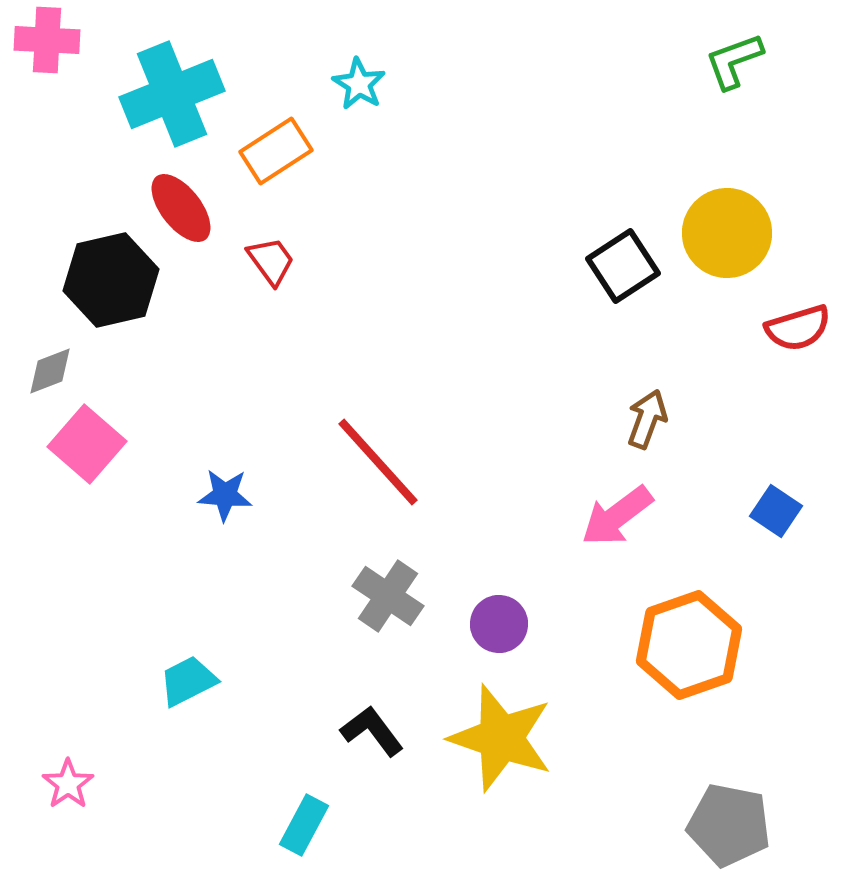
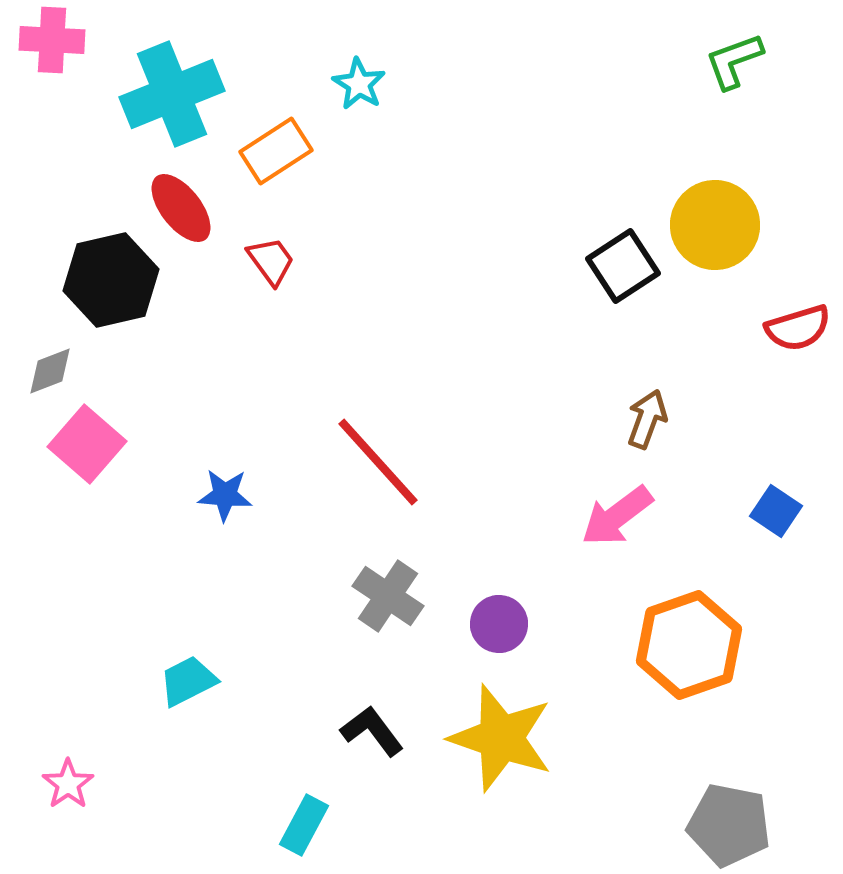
pink cross: moved 5 px right
yellow circle: moved 12 px left, 8 px up
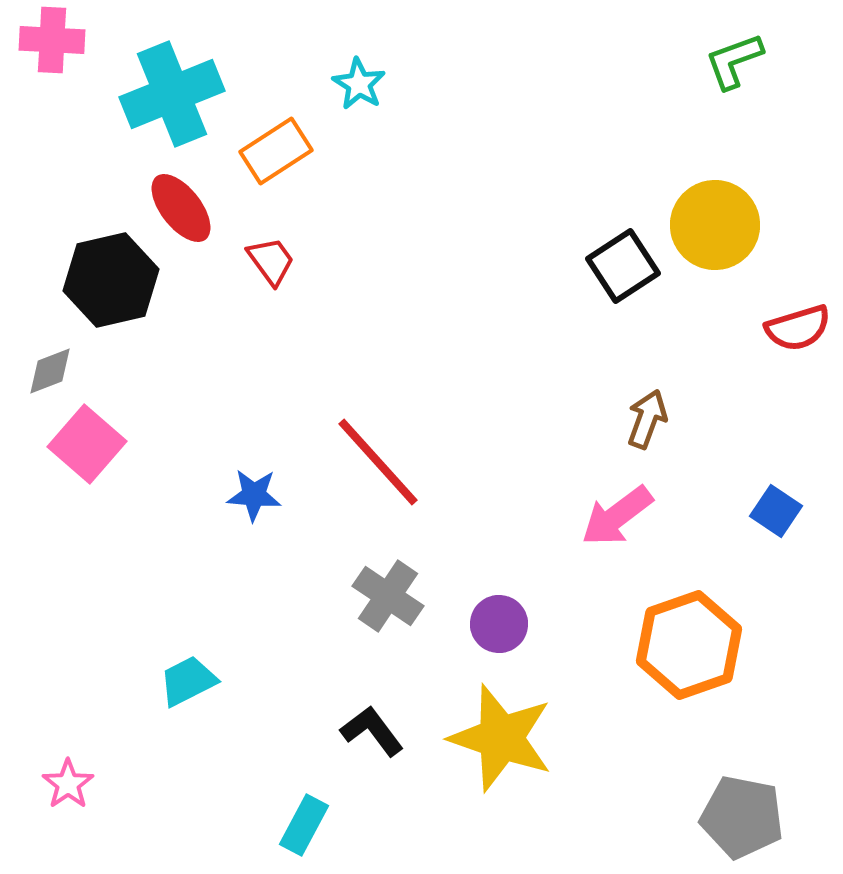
blue star: moved 29 px right
gray pentagon: moved 13 px right, 8 px up
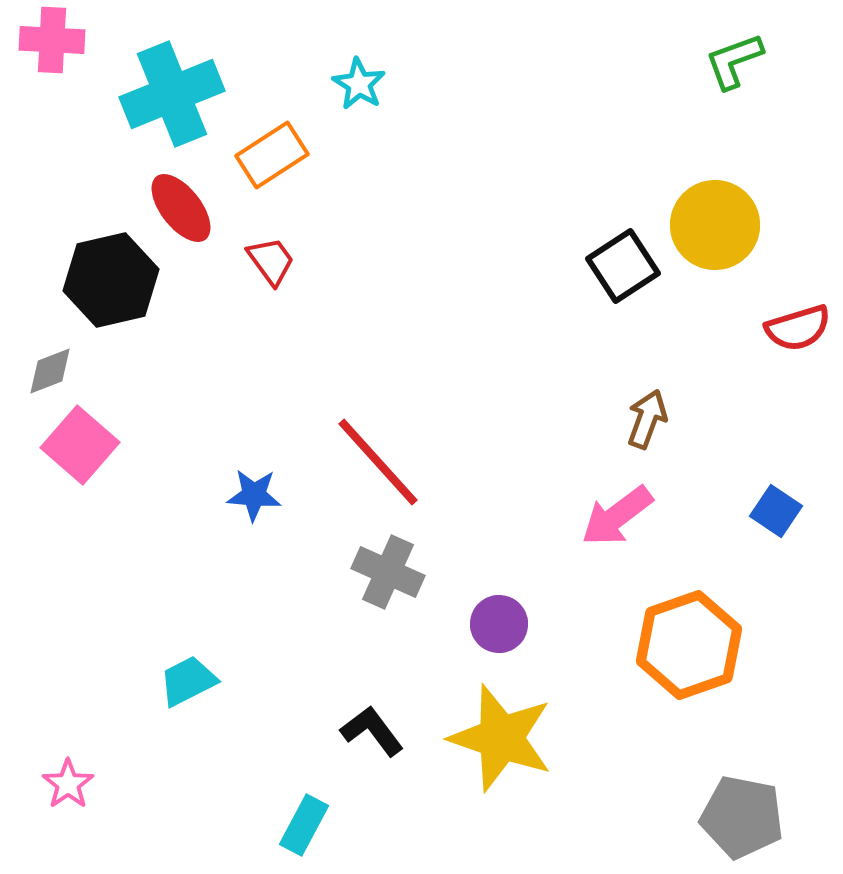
orange rectangle: moved 4 px left, 4 px down
pink square: moved 7 px left, 1 px down
gray cross: moved 24 px up; rotated 10 degrees counterclockwise
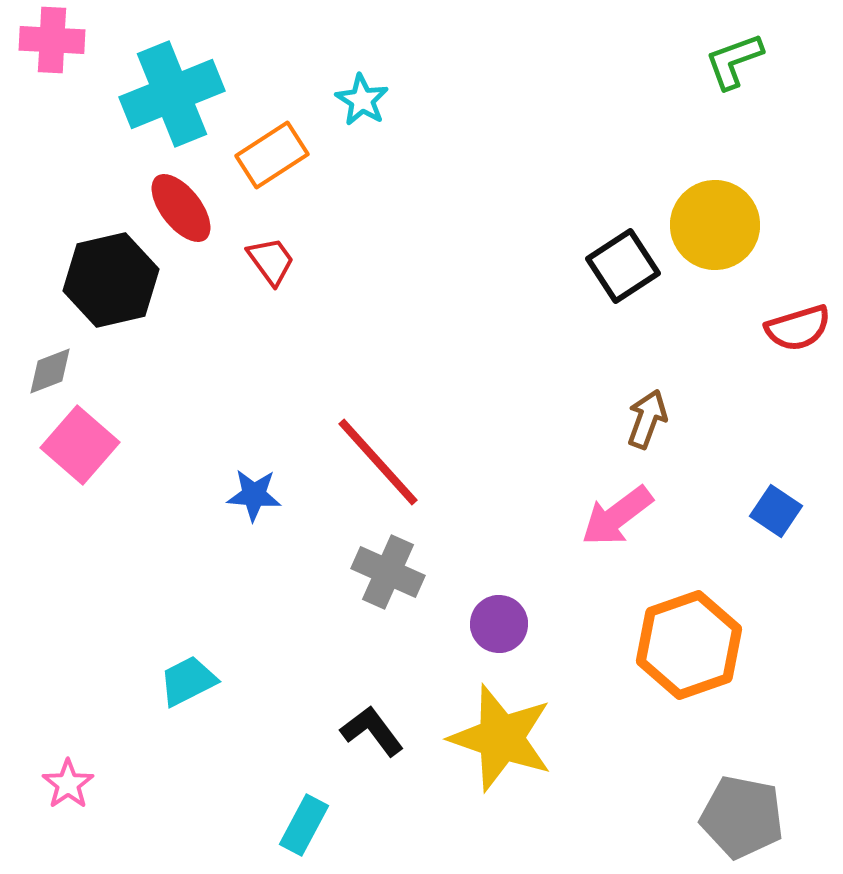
cyan star: moved 3 px right, 16 px down
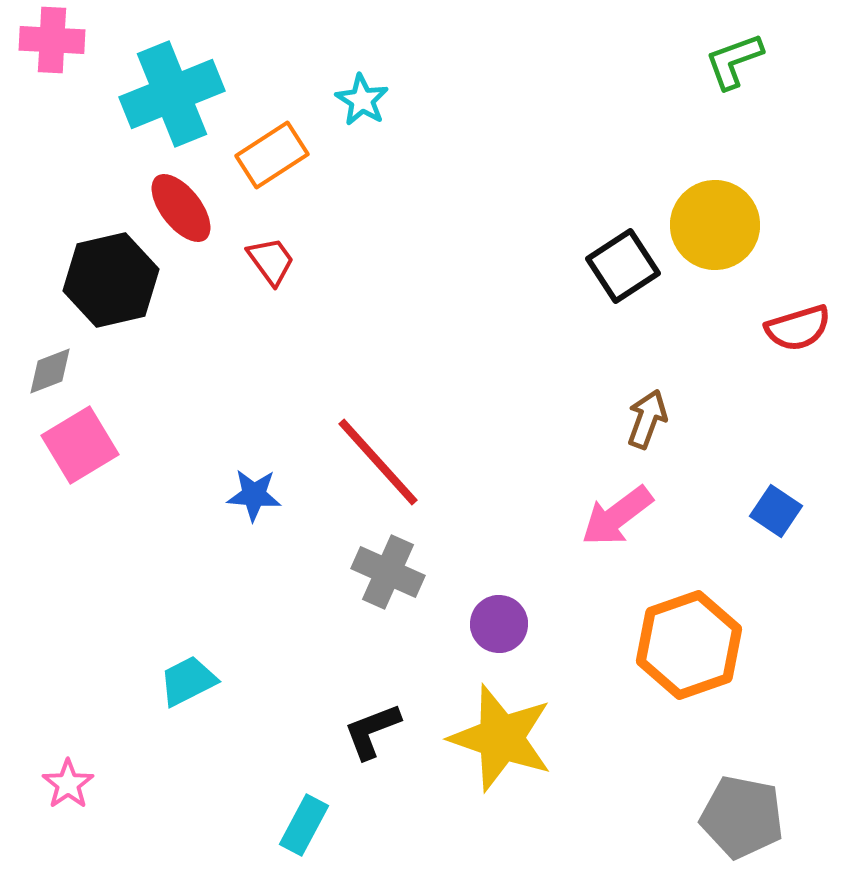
pink square: rotated 18 degrees clockwise
black L-shape: rotated 74 degrees counterclockwise
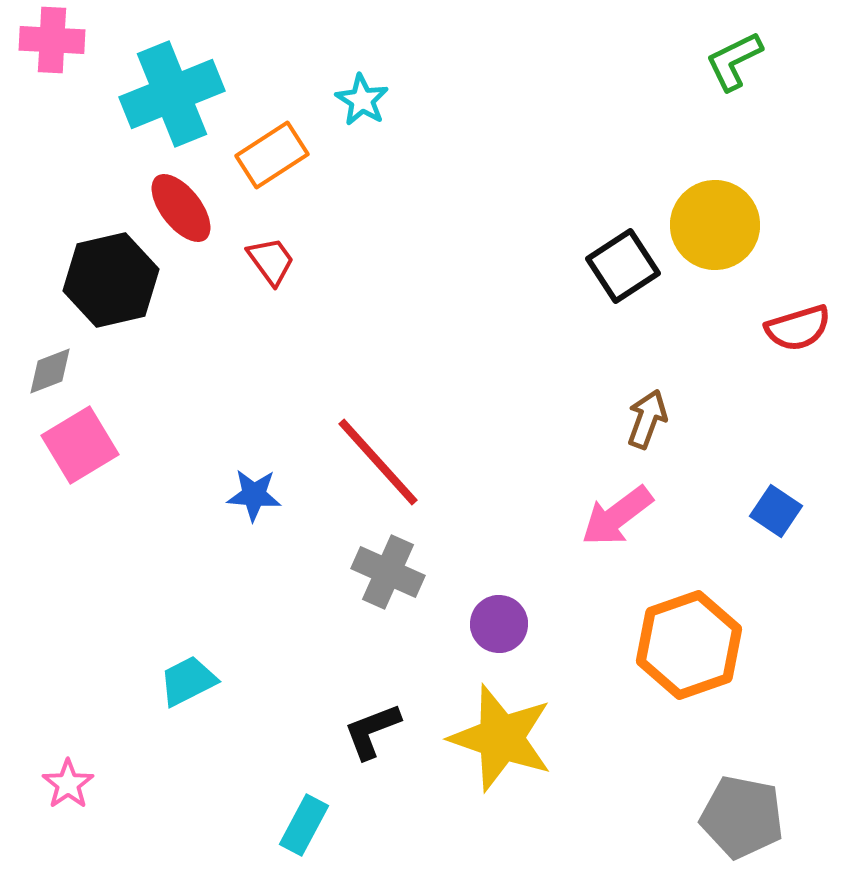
green L-shape: rotated 6 degrees counterclockwise
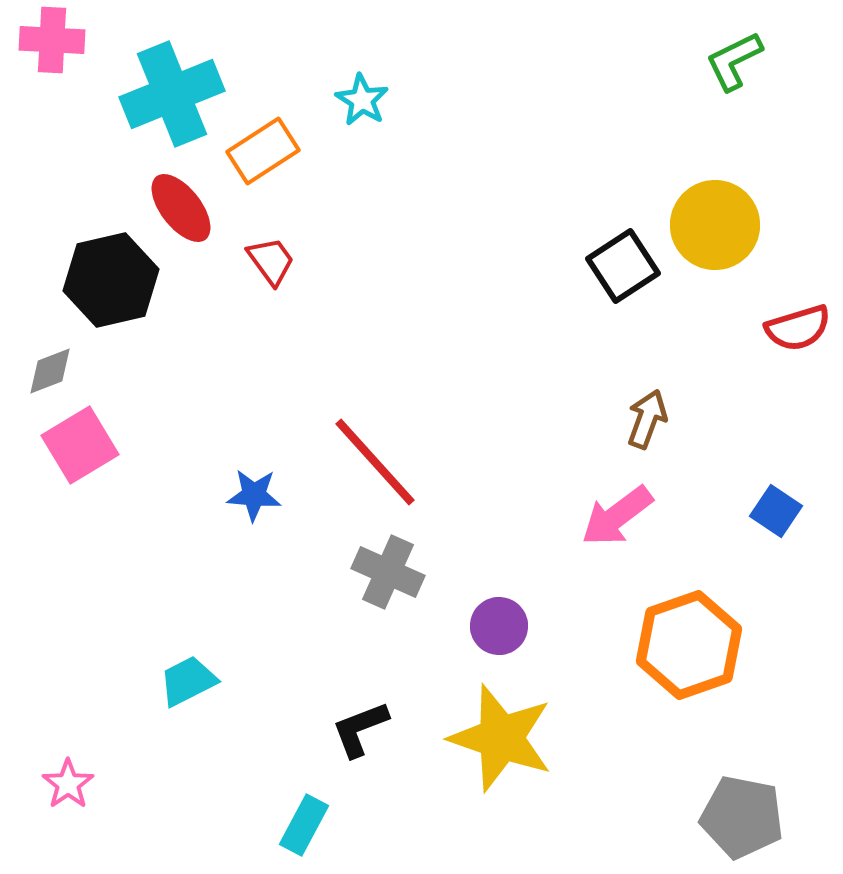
orange rectangle: moved 9 px left, 4 px up
red line: moved 3 px left
purple circle: moved 2 px down
black L-shape: moved 12 px left, 2 px up
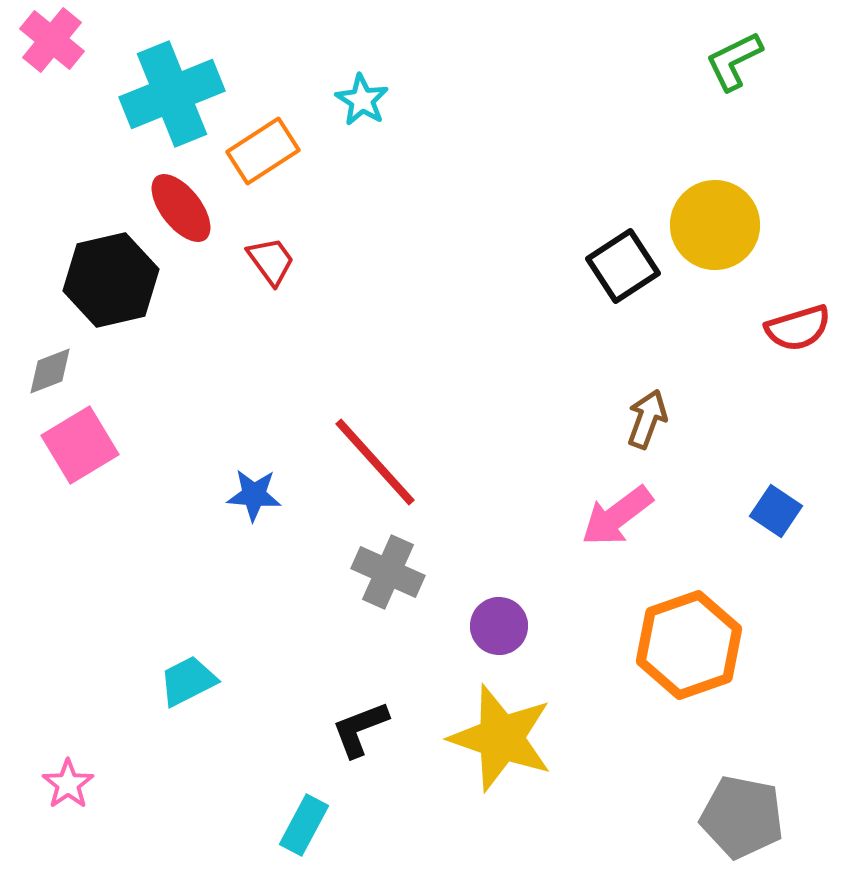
pink cross: rotated 36 degrees clockwise
